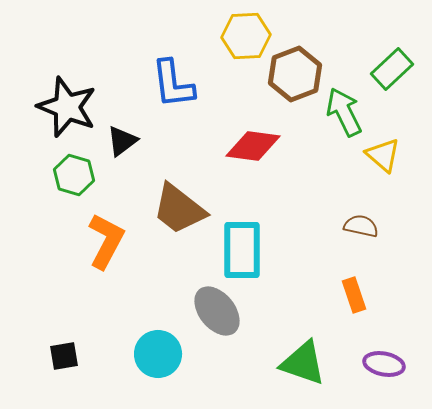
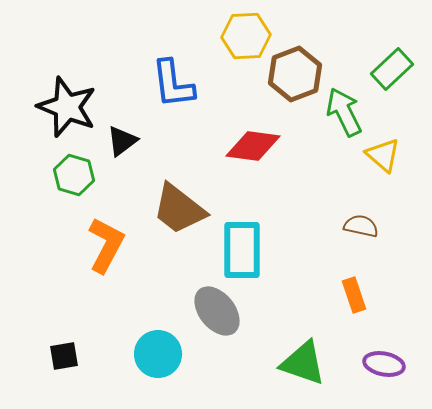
orange L-shape: moved 4 px down
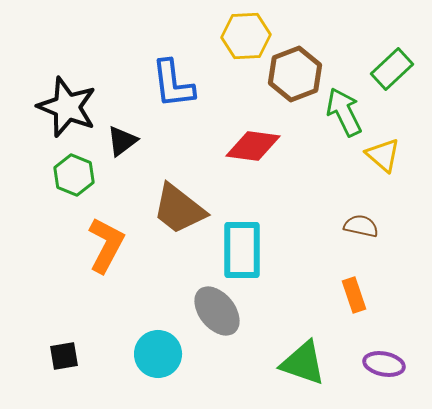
green hexagon: rotated 6 degrees clockwise
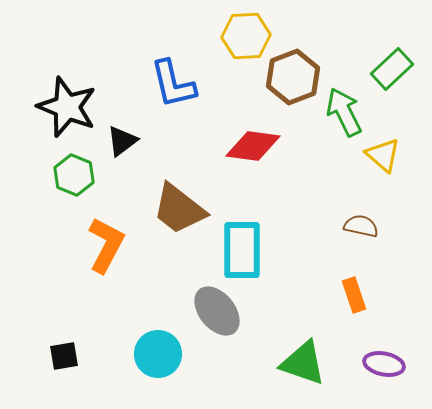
brown hexagon: moved 2 px left, 3 px down
blue L-shape: rotated 6 degrees counterclockwise
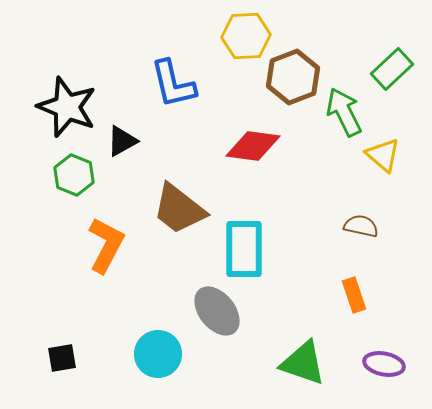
black triangle: rotated 8 degrees clockwise
cyan rectangle: moved 2 px right, 1 px up
black square: moved 2 px left, 2 px down
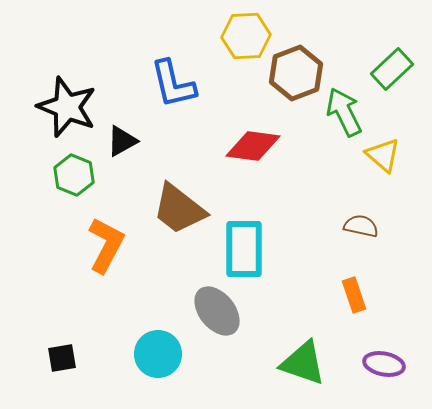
brown hexagon: moved 3 px right, 4 px up
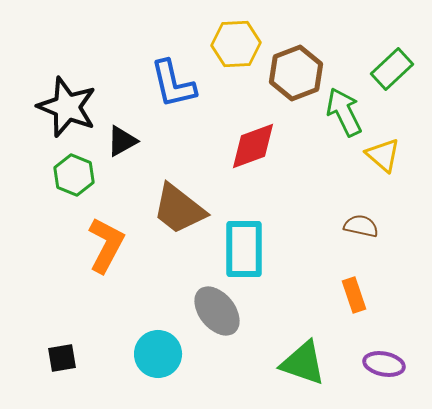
yellow hexagon: moved 10 px left, 8 px down
red diamond: rotated 28 degrees counterclockwise
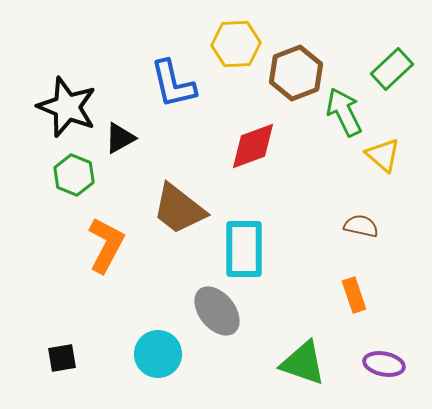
black triangle: moved 2 px left, 3 px up
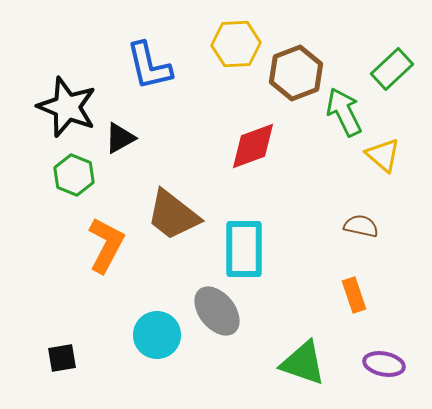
blue L-shape: moved 24 px left, 18 px up
brown trapezoid: moved 6 px left, 6 px down
cyan circle: moved 1 px left, 19 px up
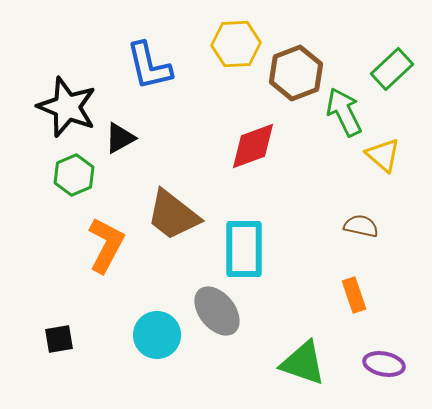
green hexagon: rotated 15 degrees clockwise
black square: moved 3 px left, 19 px up
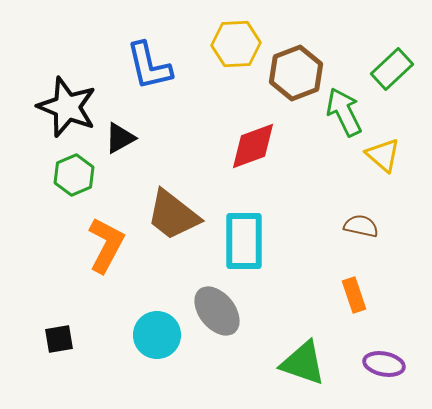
cyan rectangle: moved 8 px up
